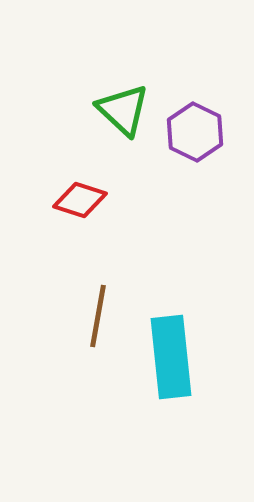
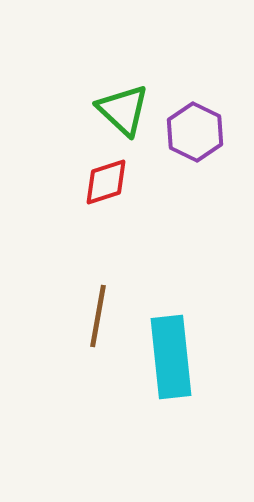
red diamond: moved 26 px right, 18 px up; rotated 36 degrees counterclockwise
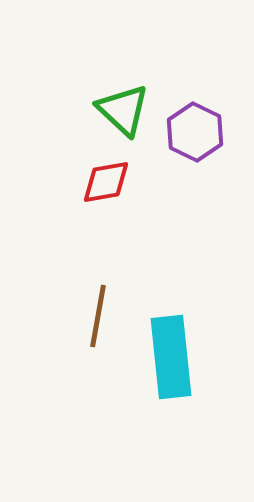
red diamond: rotated 8 degrees clockwise
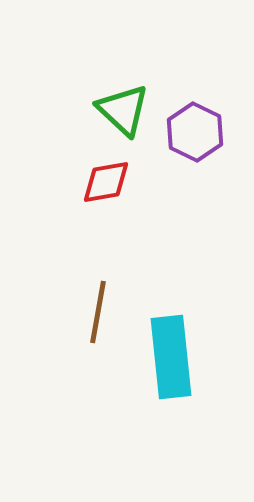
brown line: moved 4 px up
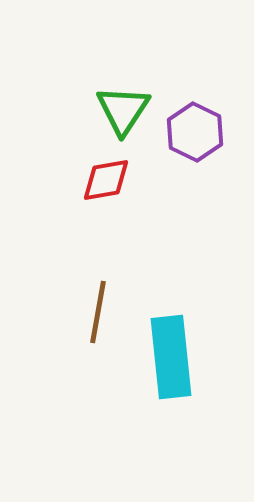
green triangle: rotated 20 degrees clockwise
red diamond: moved 2 px up
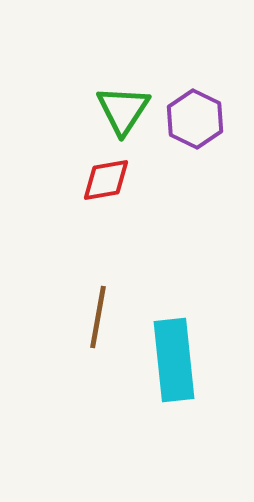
purple hexagon: moved 13 px up
brown line: moved 5 px down
cyan rectangle: moved 3 px right, 3 px down
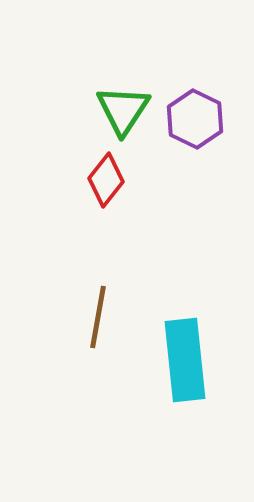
red diamond: rotated 42 degrees counterclockwise
cyan rectangle: moved 11 px right
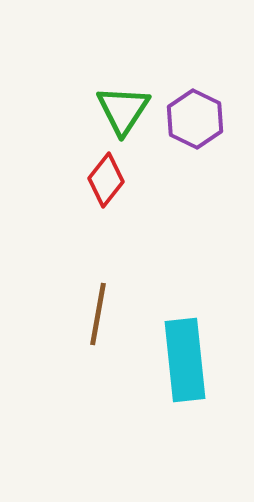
brown line: moved 3 px up
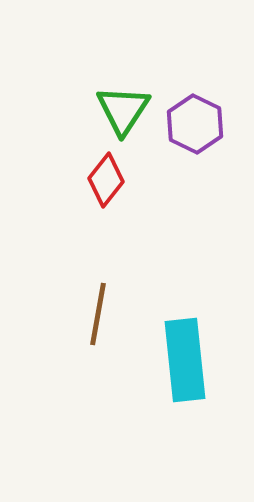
purple hexagon: moved 5 px down
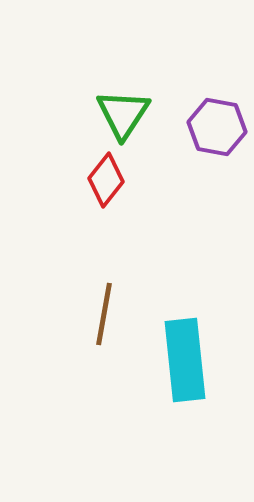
green triangle: moved 4 px down
purple hexagon: moved 22 px right, 3 px down; rotated 16 degrees counterclockwise
brown line: moved 6 px right
